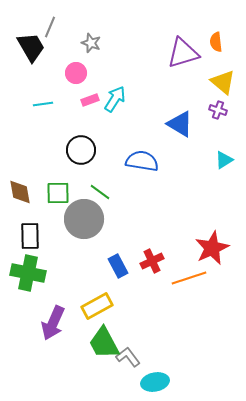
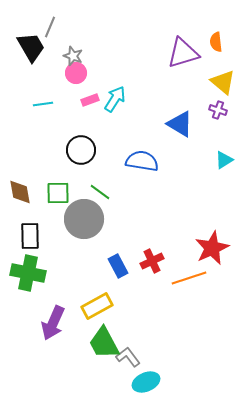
gray star: moved 18 px left, 13 px down
cyan ellipse: moved 9 px left; rotated 12 degrees counterclockwise
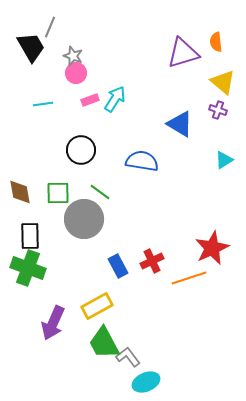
green cross: moved 5 px up; rotated 8 degrees clockwise
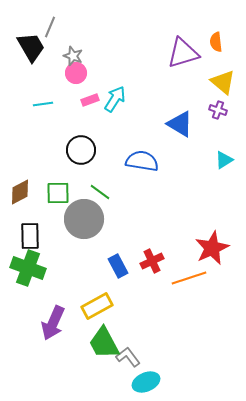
brown diamond: rotated 72 degrees clockwise
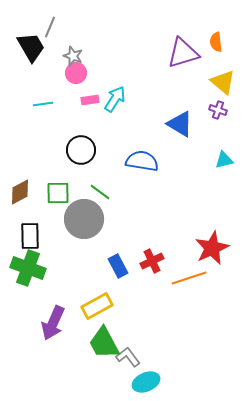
pink rectangle: rotated 12 degrees clockwise
cyan triangle: rotated 18 degrees clockwise
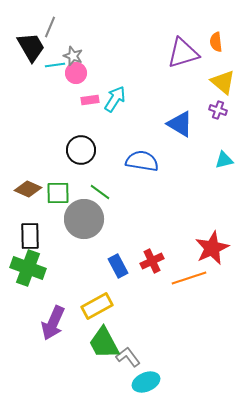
cyan line: moved 12 px right, 39 px up
brown diamond: moved 8 px right, 3 px up; rotated 52 degrees clockwise
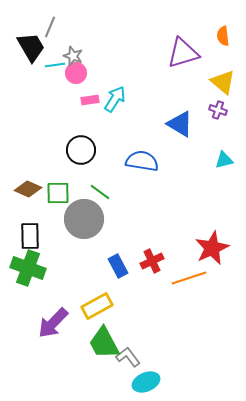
orange semicircle: moved 7 px right, 6 px up
purple arrow: rotated 20 degrees clockwise
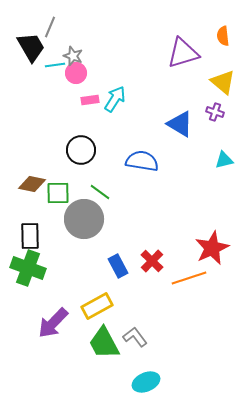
purple cross: moved 3 px left, 2 px down
brown diamond: moved 4 px right, 5 px up; rotated 12 degrees counterclockwise
red cross: rotated 20 degrees counterclockwise
gray L-shape: moved 7 px right, 20 px up
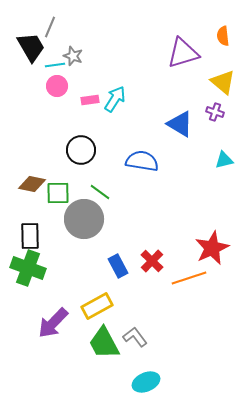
pink circle: moved 19 px left, 13 px down
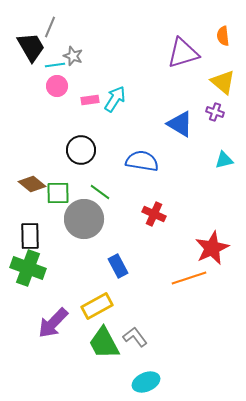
brown diamond: rotated 28 degrees clockwise
red cross: moved 2 px right, 47 px up; rotated 20 degrees counterclockwise
